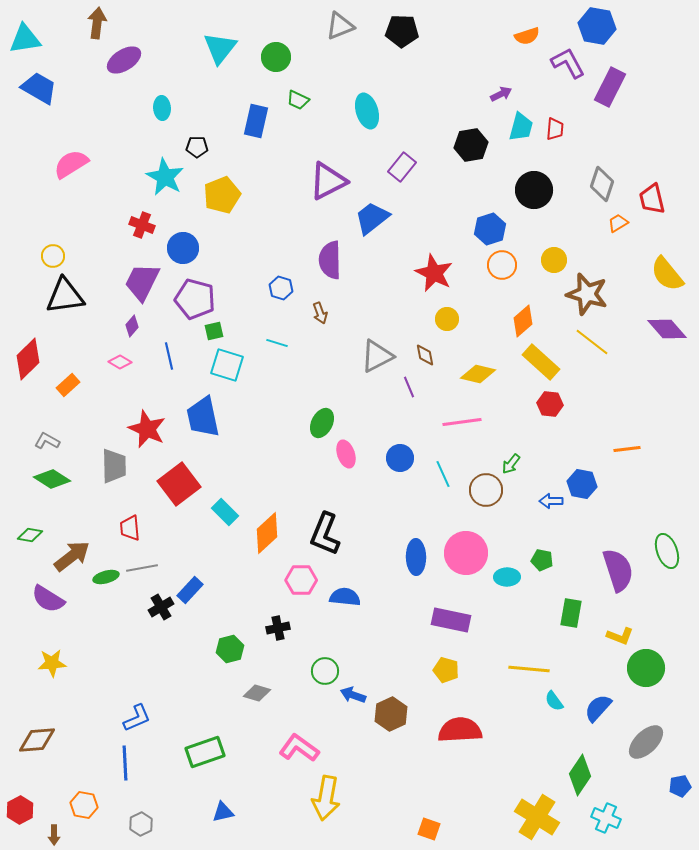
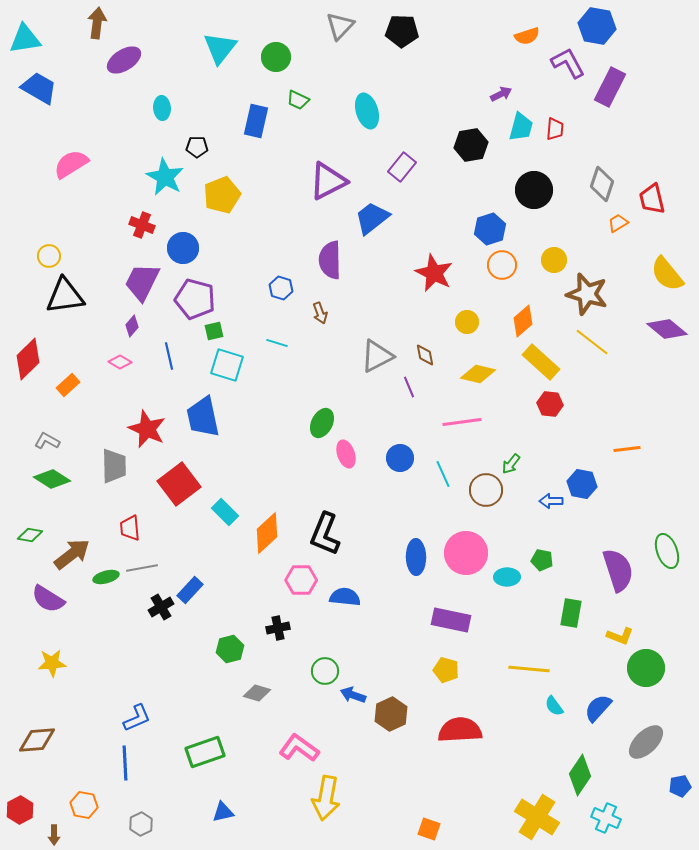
gray triangle at (340, 26): rotated 24 degrees counterclockwise
yellow circle at (53, 256): moved 4 px left
yellow circle at (447, 319): moved 20 px right, 3 px down
purple diamond at (667, 329): rotated 9 degrees counterclockwise
brown arrow at (72, 556): moved 2 px up
cyan semicircle at (554, 701): moved 5 px down
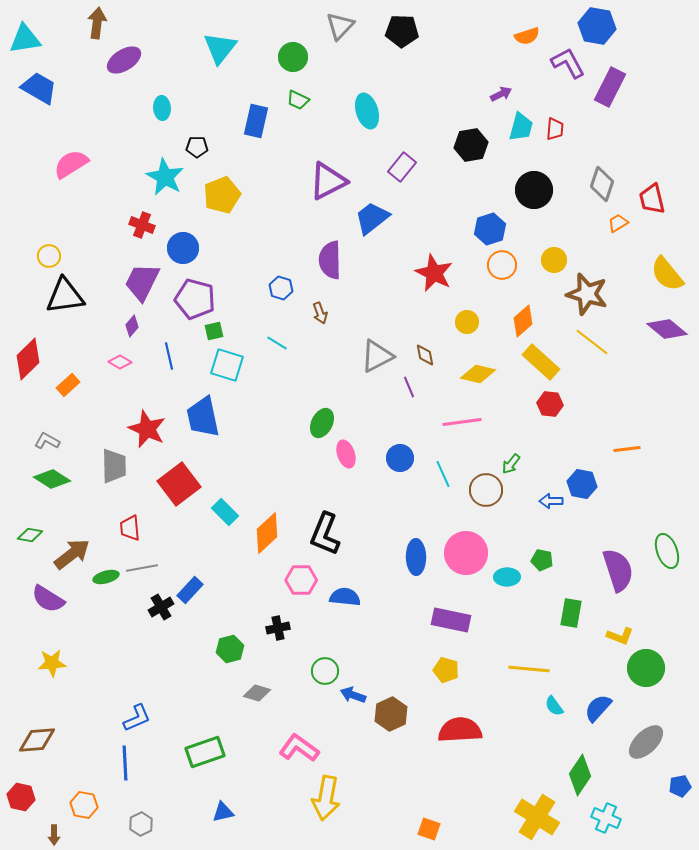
green circle at (276, 57): moved 17 px right
cyan line at (277, 343): rotated 15 degrees clockwise
red hexagon at (20, 810): moved 1 px right, 13 px up; rotated 20 degrees counterclockwise
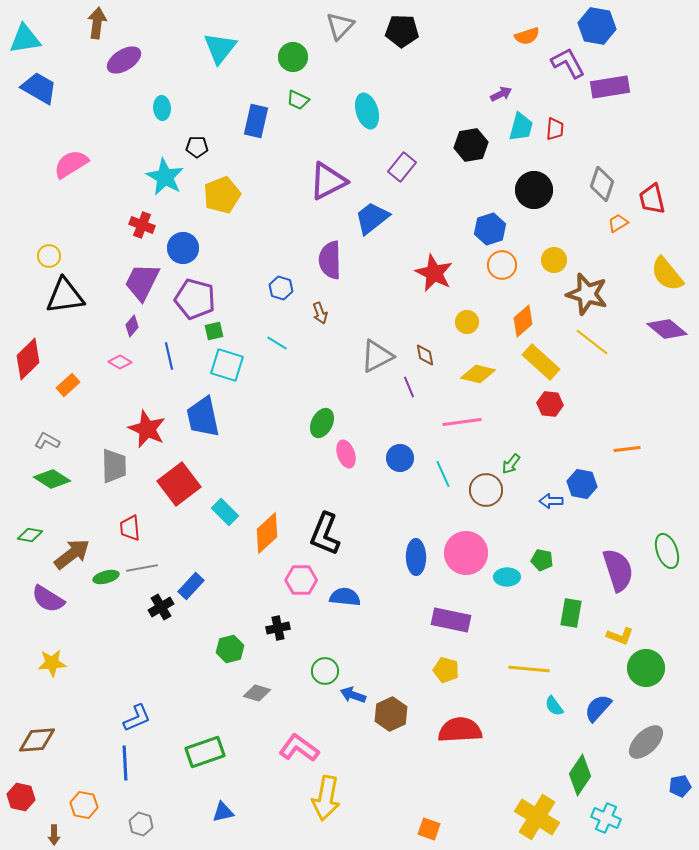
purple rectangle at (610, 87): rotated 54 degrees clockwise
blue rectangle at (190, 590): moved 1 px right, 4 px up
gray hexagon at (141, 824): rotated 15 degrees counterclockwise
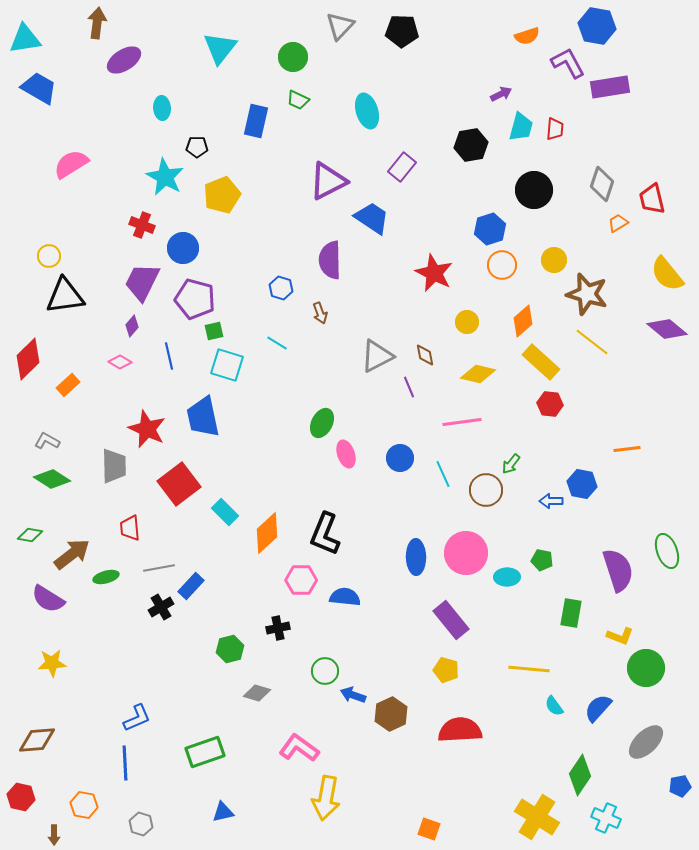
blue trapezoid at (372, 218): rotated 72 degrees clockwise
gray line at (142, 568): moved 17 px right
purple rectangle at (451, 620): rotated 39 degrees clockwise
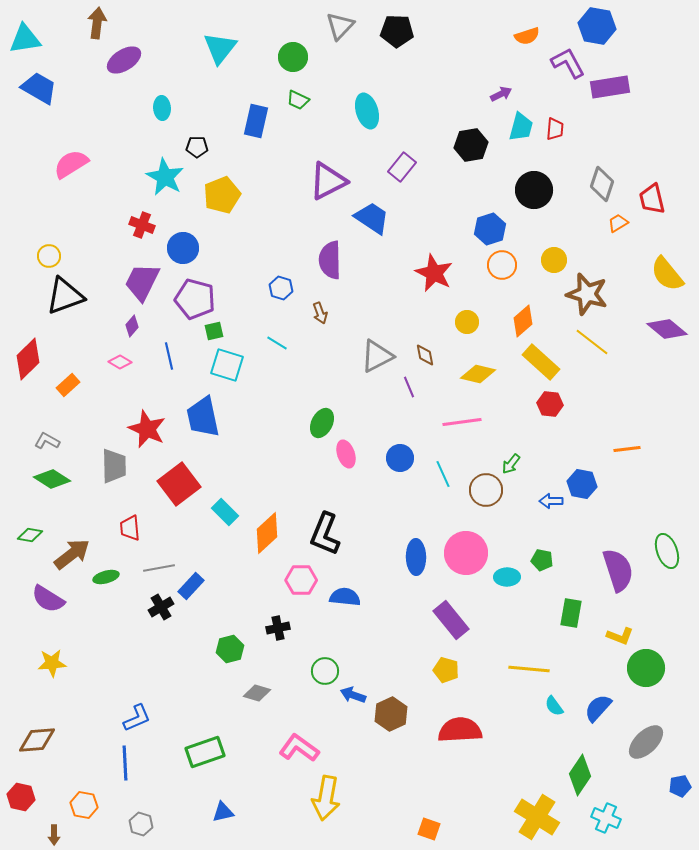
black pentagon at (402, 31): moved 5 px left
black triangle at (65, 296): rotated 12 degrees counterclockwise
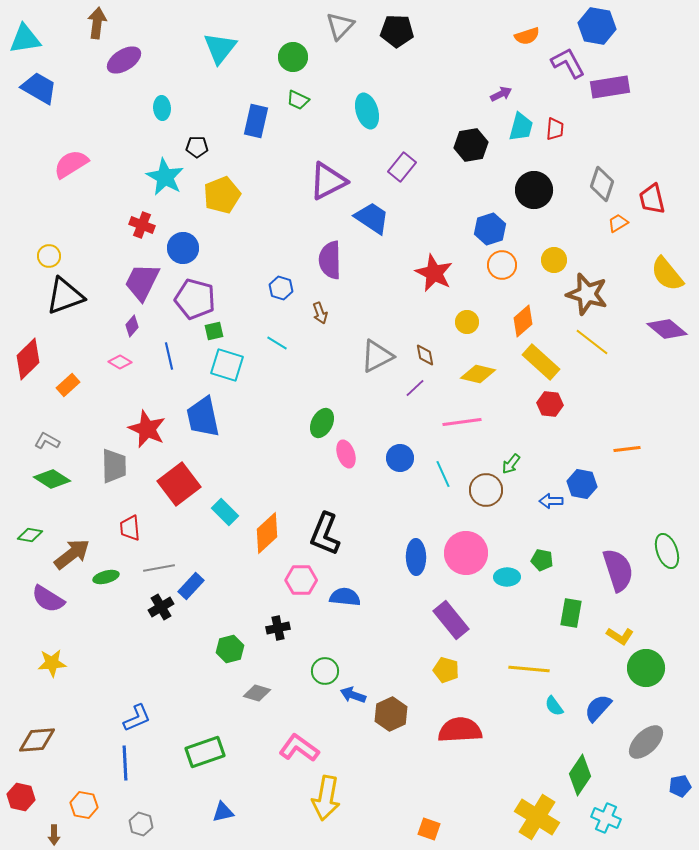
purple line at (409, 387): moved 6 px right, 1 px down; rotated 70 degrees clockwise
yellow L-shape at (620, 636): rotated 12 degrees clockwise
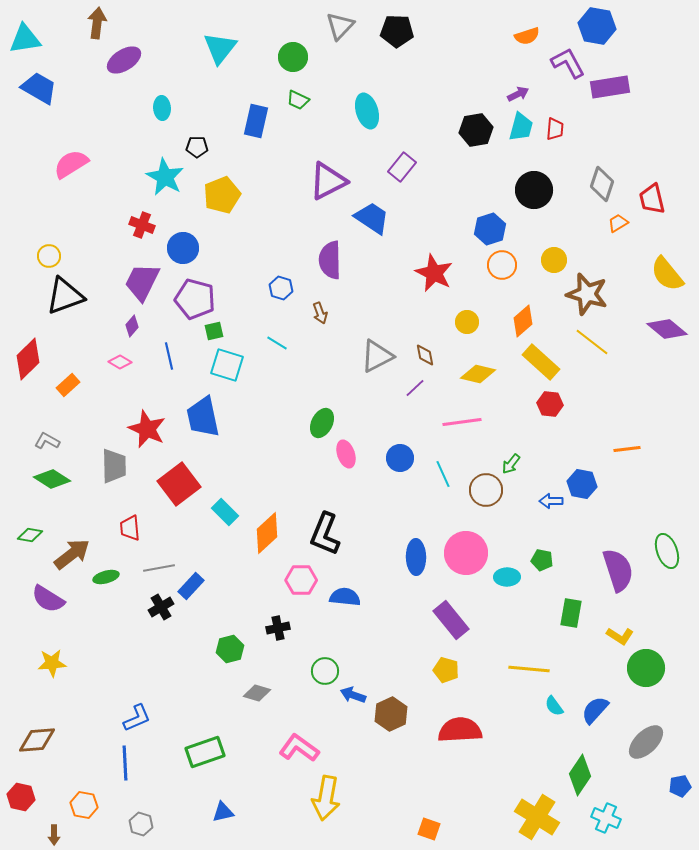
purple arrow at (501, 94): moved 17 px right
black hexagon at (471, 145): moved 5 px right, 15 px up
blue semicircle at (598, 708): moved 3 px left, 2 px down
